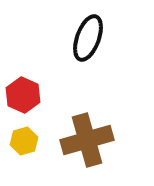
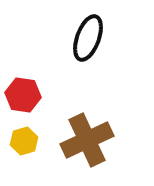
red hexagon: rotated 16 degrees counterclockwise
brown cross: rotated 9 degrees counterclockwise
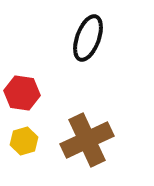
red hexagon: moved 1 px left, 2 px up
